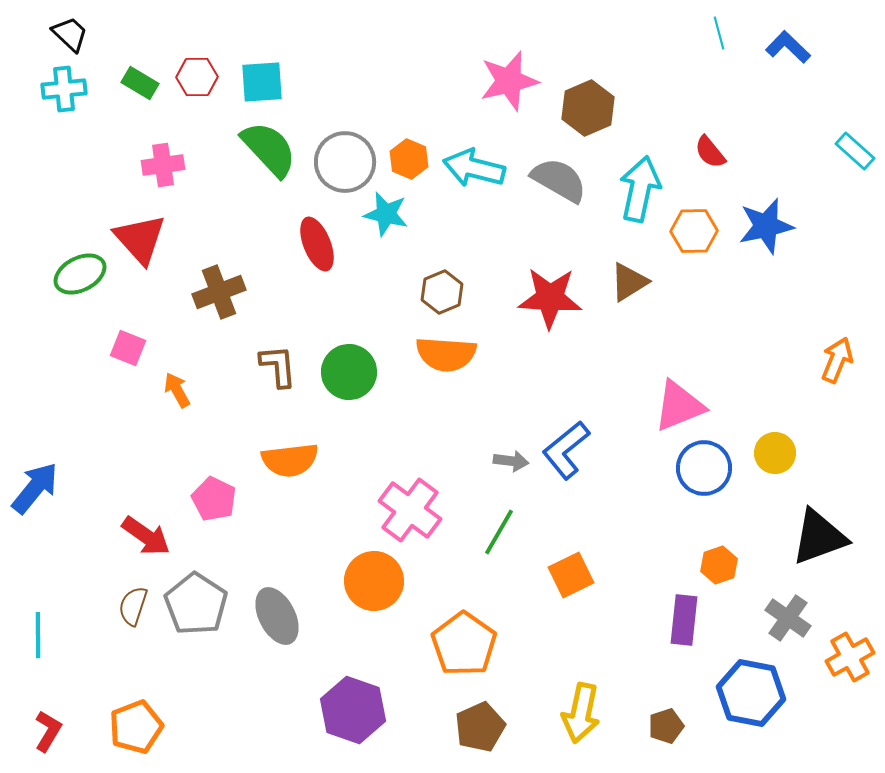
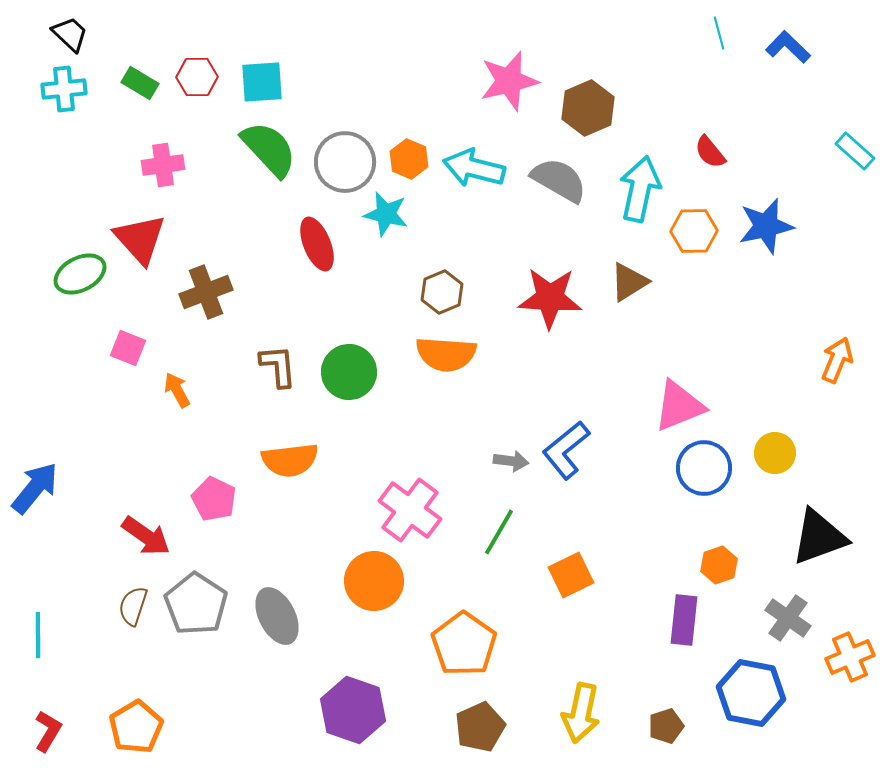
brown cross at (219, 292): moved 13 px left
orange cross at (850, 657): rotated 6 degrees clockwise
orange pentagon at (136, 727): rotated 10 degrees counterclockwise
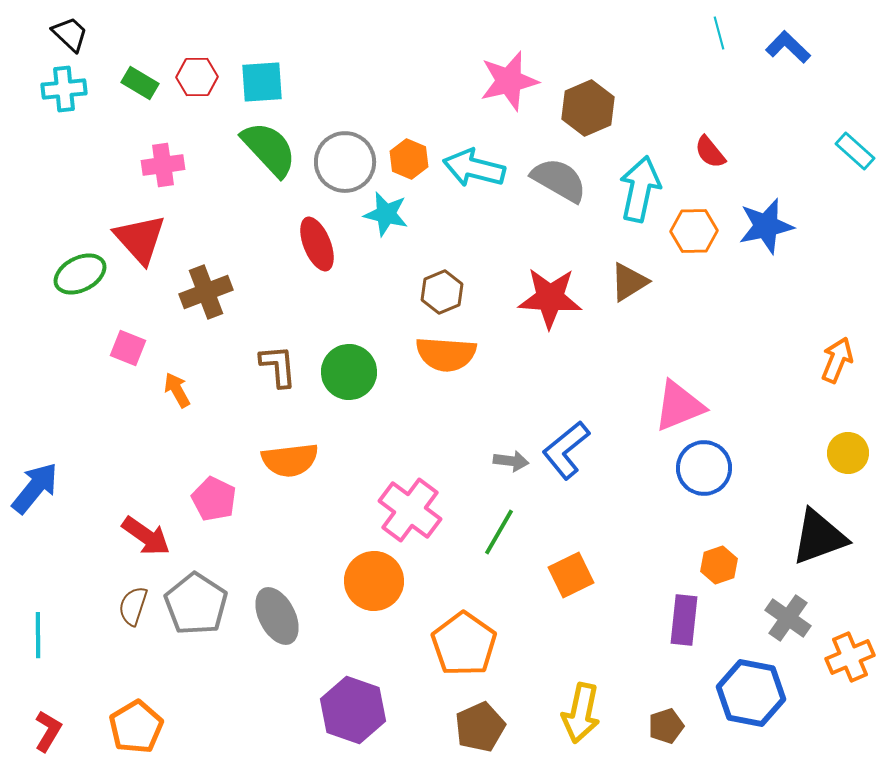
yellow circle at (775, 453): moved 73 px right
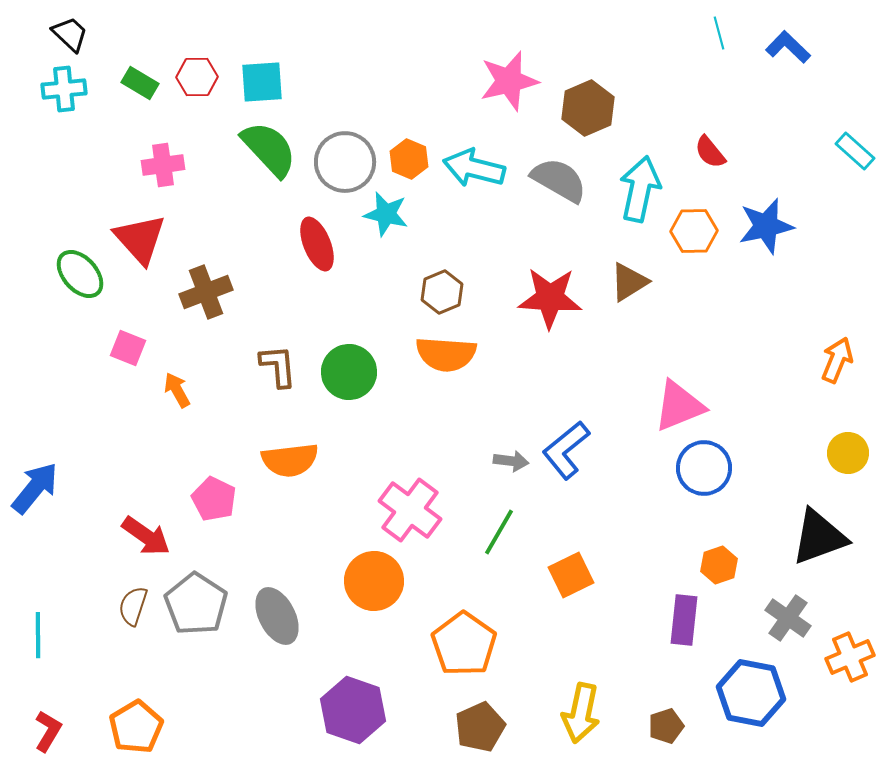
green ellipse at (80, 274): rotated 75 degrees clockwise
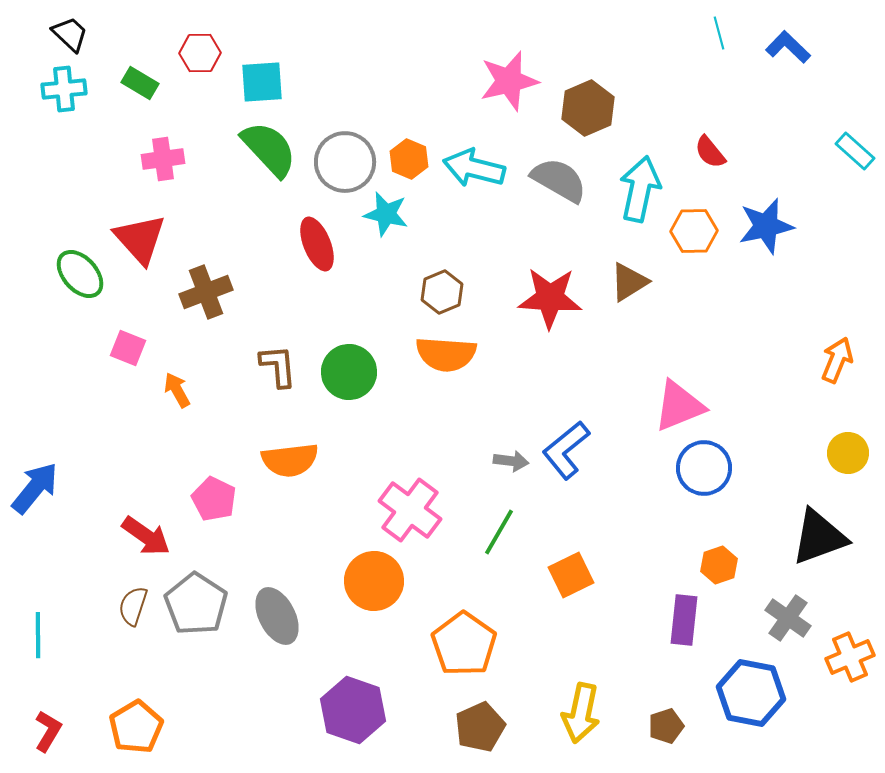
red hexagon at (197, 77): moved 3 px right, 24 px up
pink cross at (163, 165): moved 6 px up
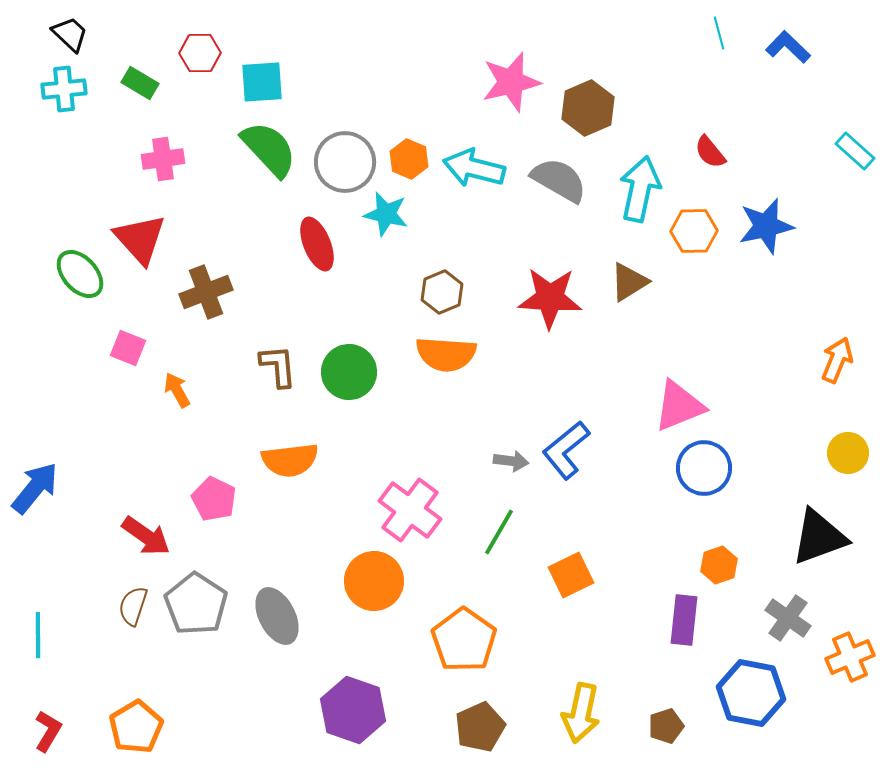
pink star at (509, 81): moved 2 px right, 1 px down
orange pentagon at (464, 644): moved 4 px up
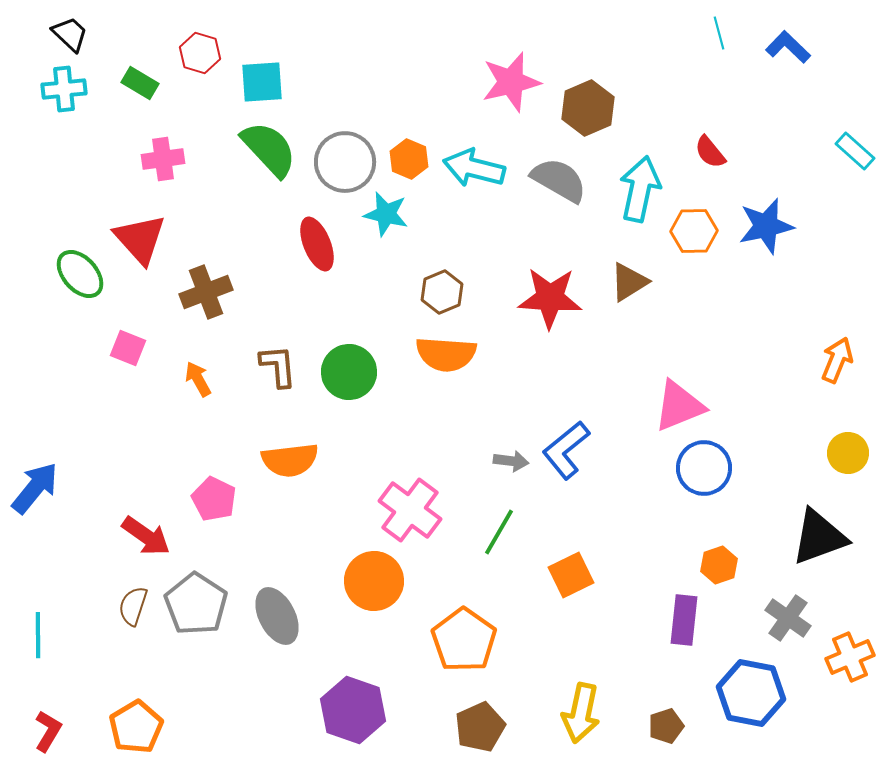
red hexagon at (200, 53): rotated 18 degrees clockwise
orange arrow at (177, 390): moved 21 px right, 11 px up
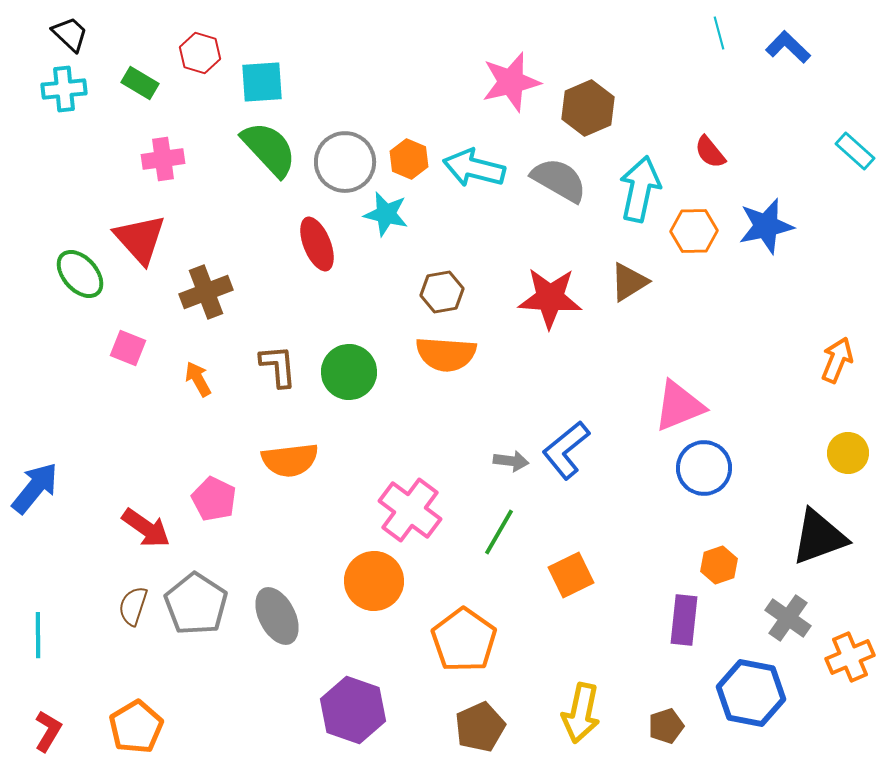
brown hexagon at (442, 292): rotated 12 degrees clockwise
red arrow at (146, 536): moved 8 px up
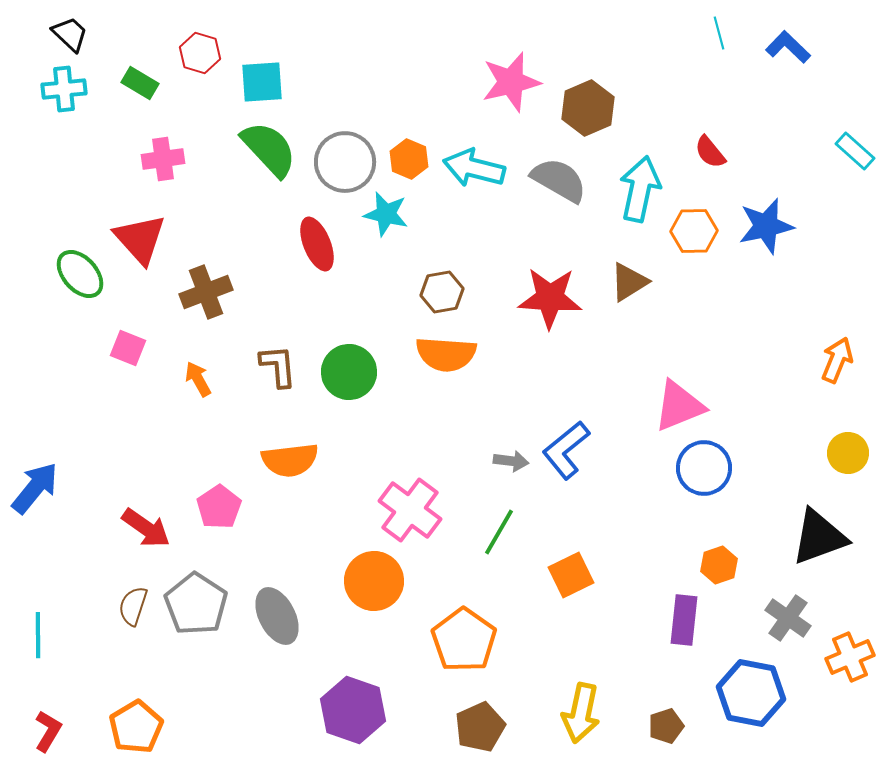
pink pentagon at (214, 499): moved 5 px right, 8 px down; rotated 12 degrees clockwise
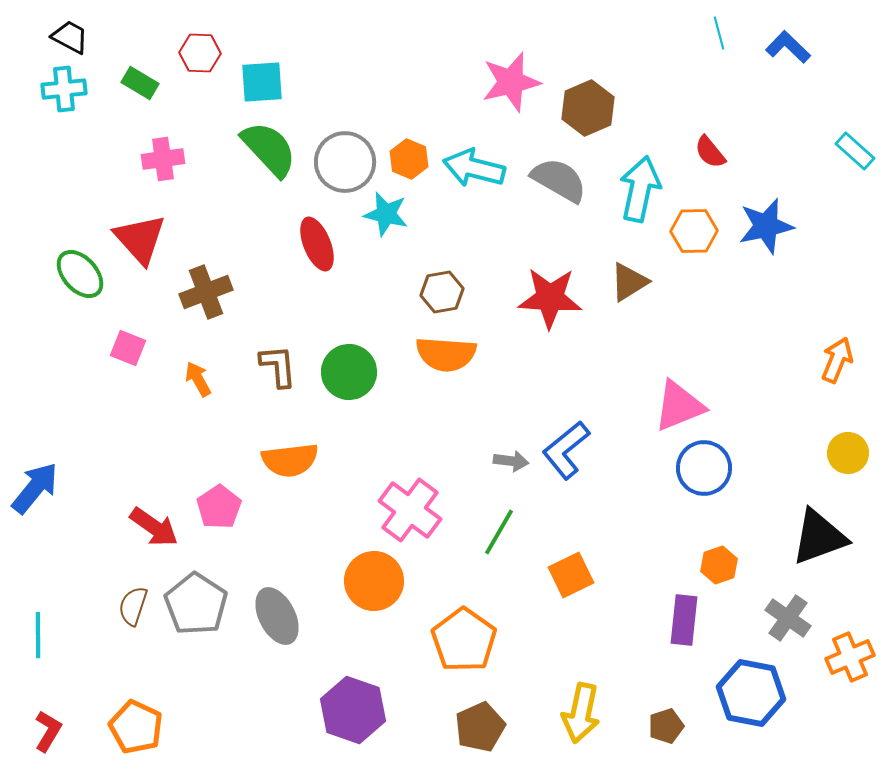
black trapezoid at (70, 34): moved 3 px down; rotated 15 degrees counterclockwise
red hexagon at (200, 53): rotated 15 degrees counterclockwise
red arrow at (146, 528): moved 8 px right, 1 px up
orange pentagon at (136, 727): rotated 16 degrees counterclockwise
